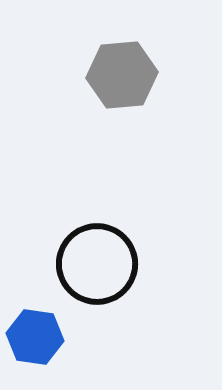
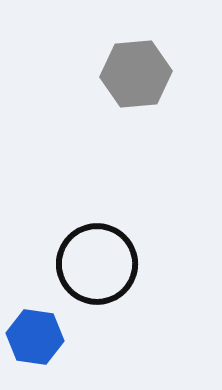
gray hexagon: moved 14 px right, 1 px up
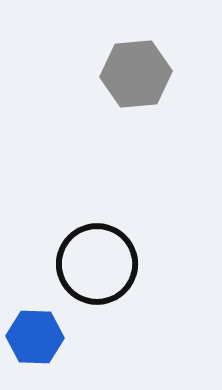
blue hexagon: rotated 6 degrees counterclockwise
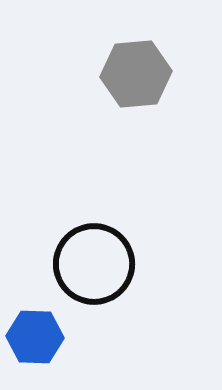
black circle: moved 3 px left
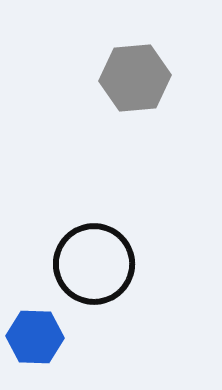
gray hexagon: moved 1 px left, 4 px down
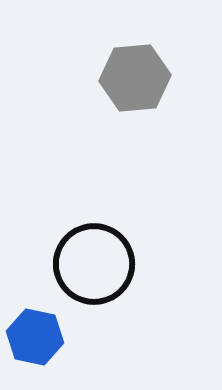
blue hexagon: rotated 10 degrees clockwise
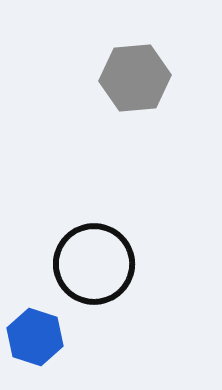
blue hexagon: rotated 6 degrees clockwise
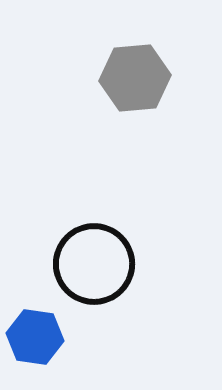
blue hexagon: rotated 10 degrees counterclockwise
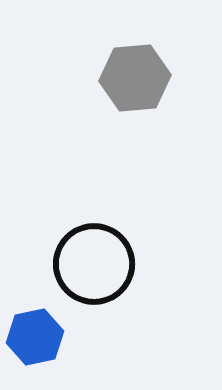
blue hexagon: rotated 20 degrees counterclockwise
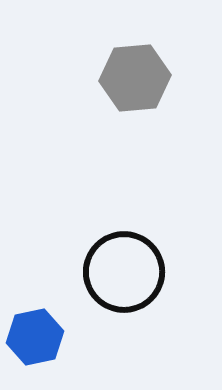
black circle: moved 30 px right, 8 px down
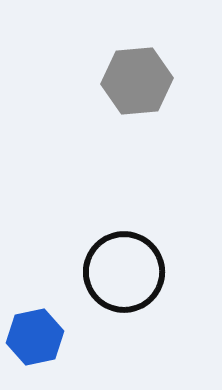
gray hexagon: moved 2 px right, 3 px down
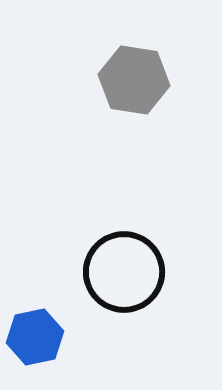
gray hexagon: moved 3 px left, 1 px up; rotated 14 degrees clockwise
